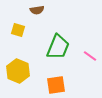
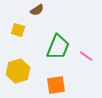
brown semicircle: rotated 24 degrees counterclockwise
pink line: moved 4 px left
yellow hexagon: rotated 20 degrees clockwise
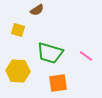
green trapezoid: moved 8 px left, 6 px down; rotated 84 degrees clockwise
yellow hexagon: rotated 20 degrees clockwise
orange square: moved 2 px right, 2 px up
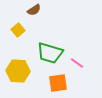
brown semicircle: moved 3 px left
yellow square: rotated 32 degrees clockwise
pink line: moved 9 px left, 7 px down
